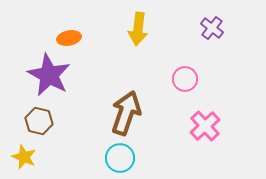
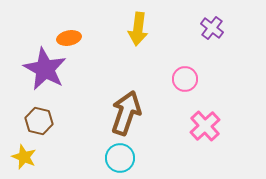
purple star: moved 4 px left, 6 px up
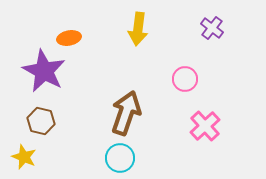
purple star: moved 1 px left, 2 px down
brown hexagon: moved 2 px right
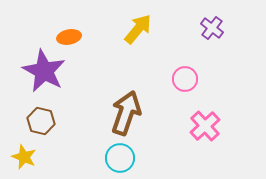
yellow arrow: rotated 148 degrees counterclockwise
orange ellipse: moved 1 px up
